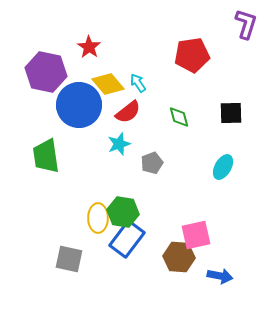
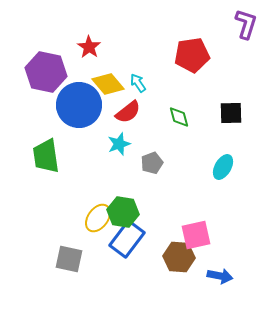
yellow ellipse: rotated 36 degrees clockwise
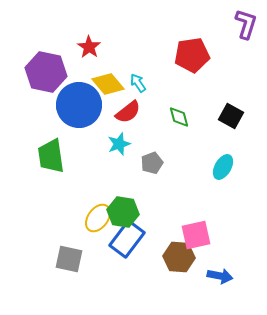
black square: moved 3 px down; rotated 30 degrees clockwise
green trapezoid: moved 5 px right
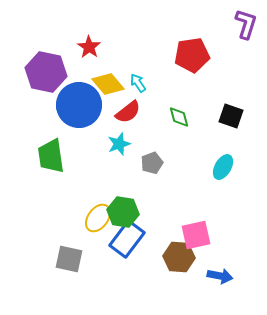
black square: rotated 10 degrees counterclockwise
